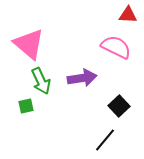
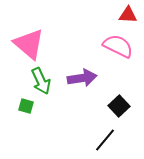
pink semicircle: moved 2 px right, 1 px up
green square: rotated 28 degrees clockwise
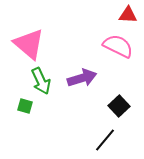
purple arrow: rotated 8 degrees counterclockwise
green square: moved 1 px left
